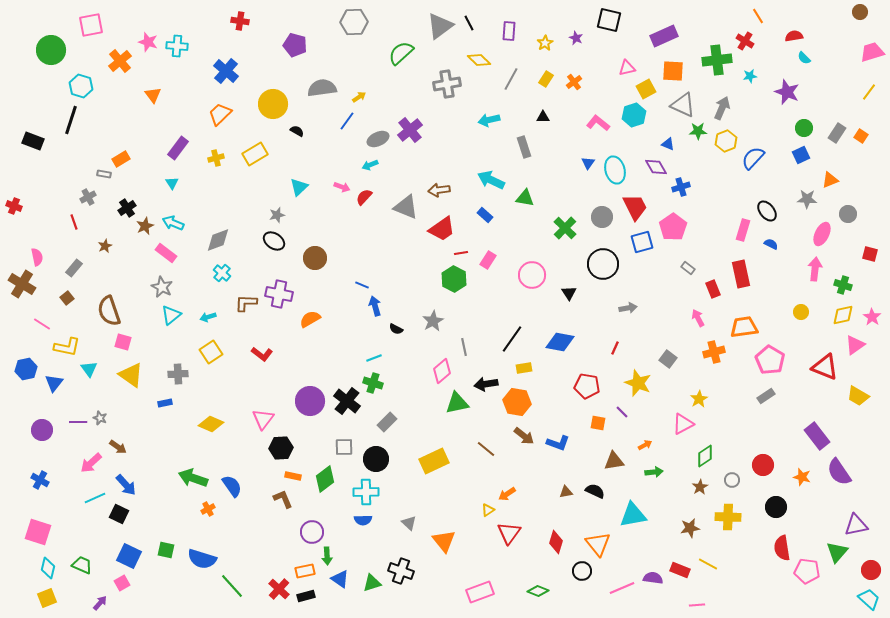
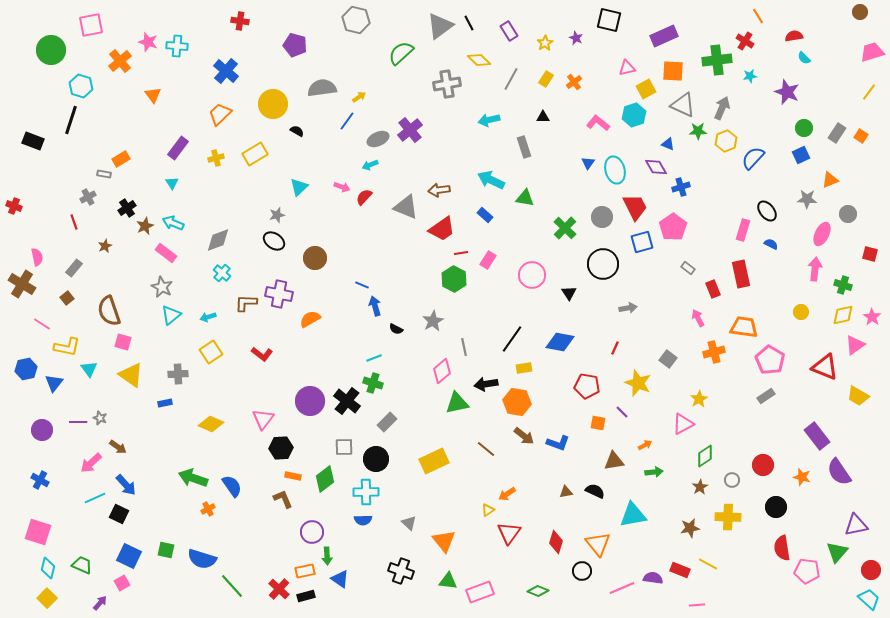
gray hexagon at (354, 22): moved 2 px right, 2 px up; rotated 16 degrees clockwise
purple rectangle at (509, 31): rotated 36 degrees counterclockwise
orange trapezoid at (744, 327): rotated 16 degrees clockwise
green triangle at (372, 583): moved 76 px right, 2 px up; rotated 24 degrees clockwise
yellow square at (47, 598): rotated 24 degrees counterclockwise
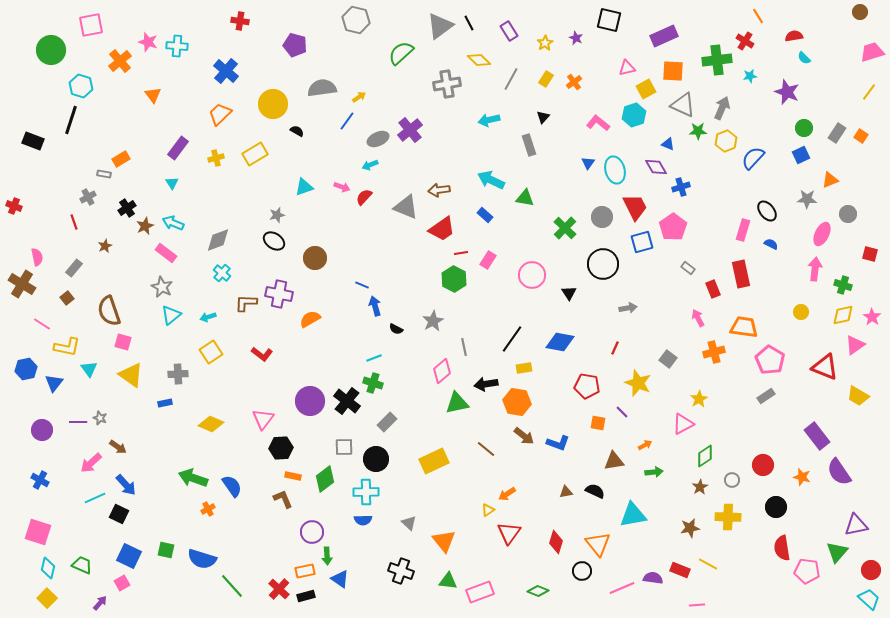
black triangle at (543, 117): rotated 48 degrees counterclockwise
gray rectangle at (524, 147): moved 5 px right, 2 px up
cyan triangle at (299, 187): moved 5 px right; rotated 24 degrees clockwise
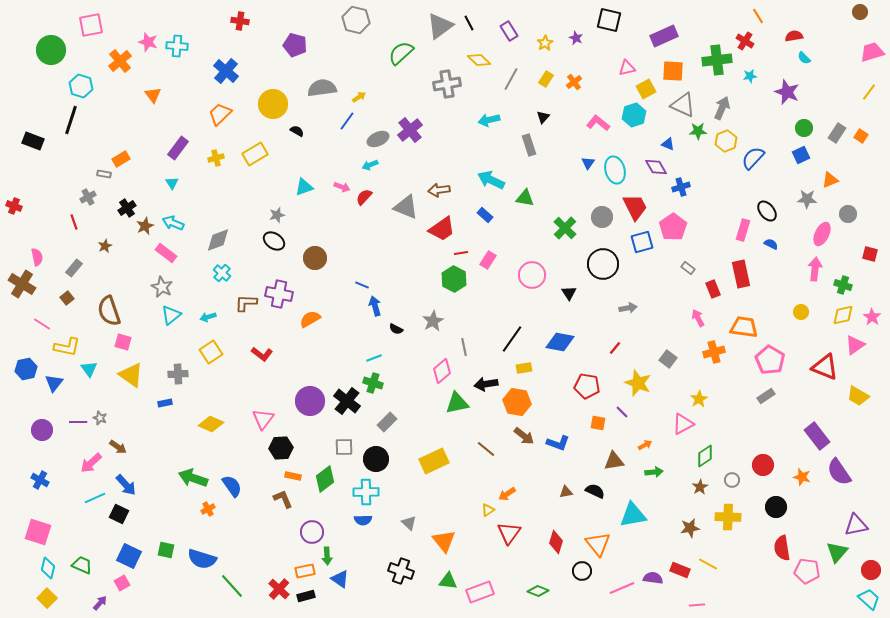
red line at (615, 348): rotated 16 degrees clockwise
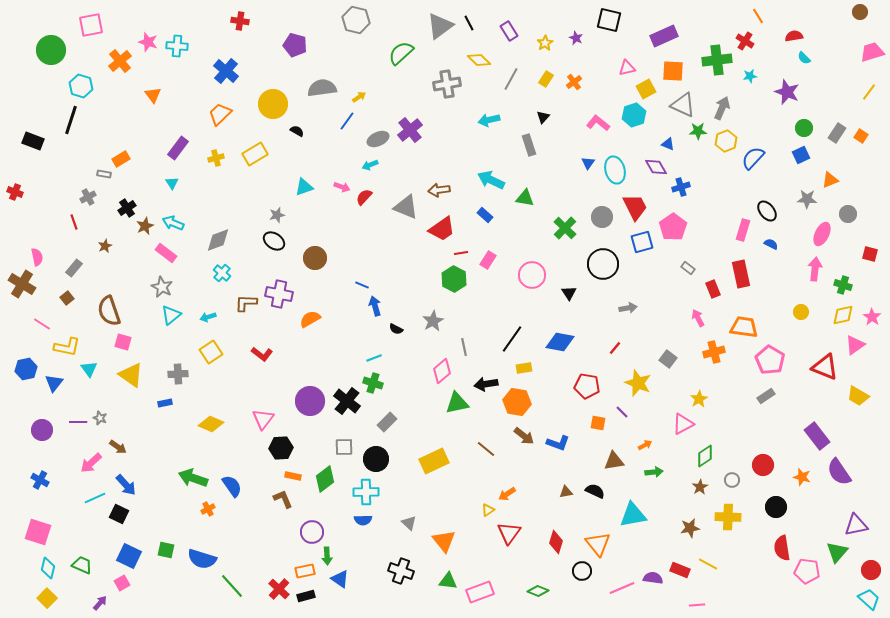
red cross at (14, 206): moved 1 px right, 14 px up
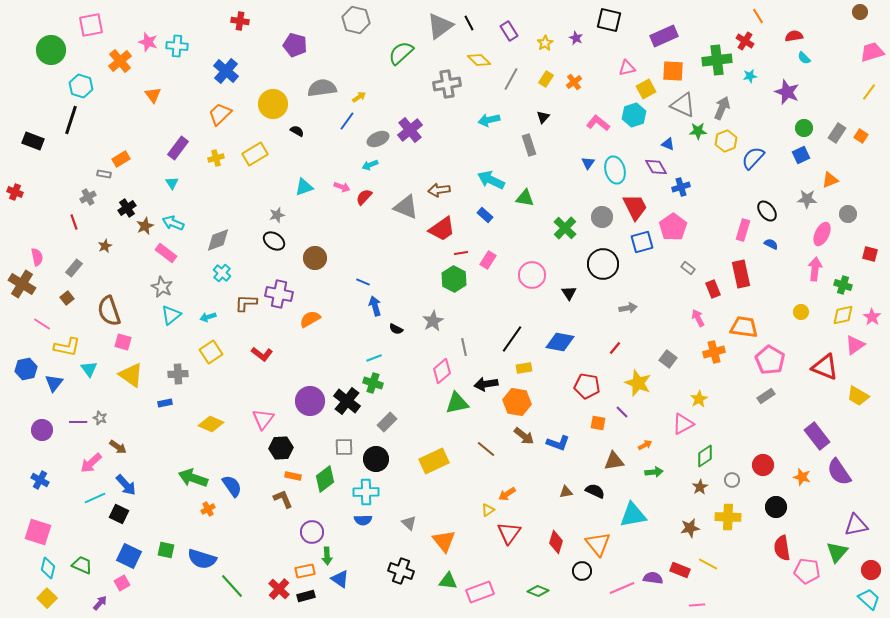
blue line at (362, 285): moved 1 px right, 3 px up
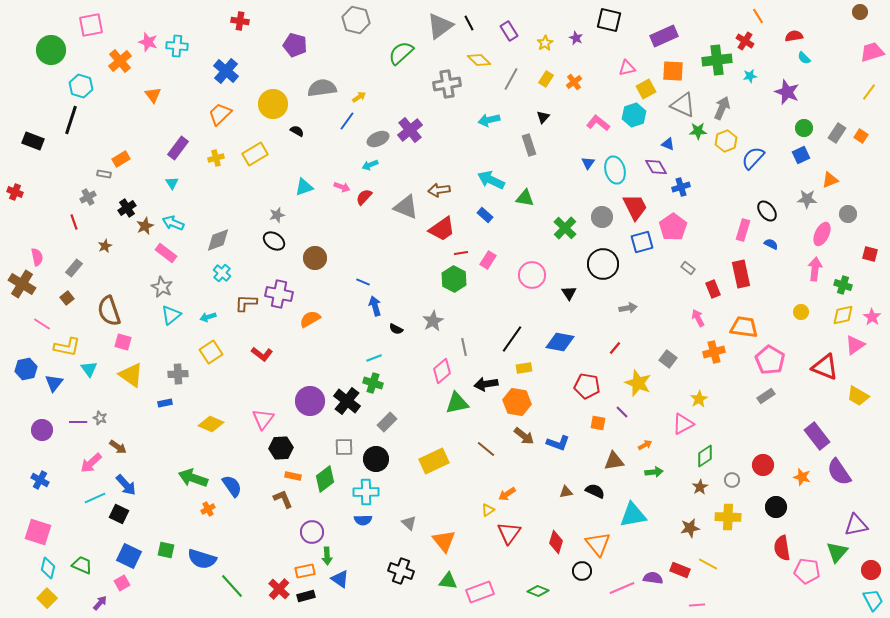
cyan trapezoid at (869, 599): moved 4 px right, 1 px down; rotated 20 degrees clockwise
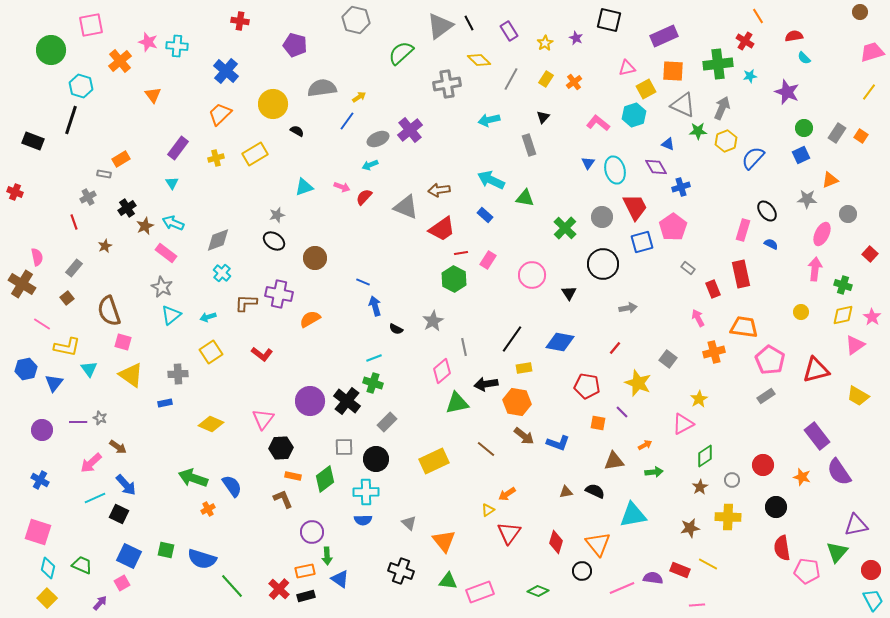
green cross at (717, 60): moved 1 px right, 4 px down
red square at (870, 254): rotated 28 degrees clockwise
red triangle at (825, 367): moved 9 px left, 3 px down; rotated 36 degrees counterclockwise
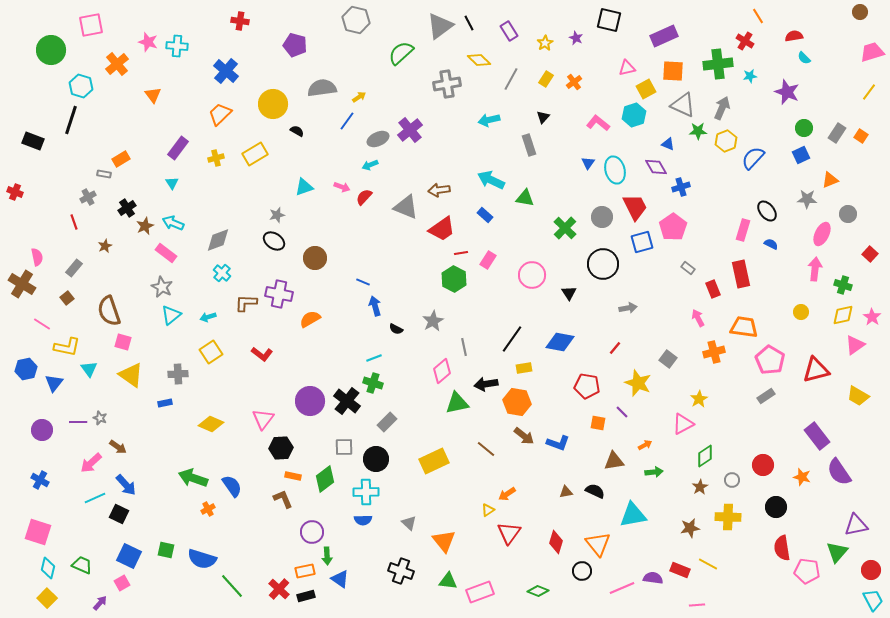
orange cross at (120, 61): moved 3 px left, 3 px down
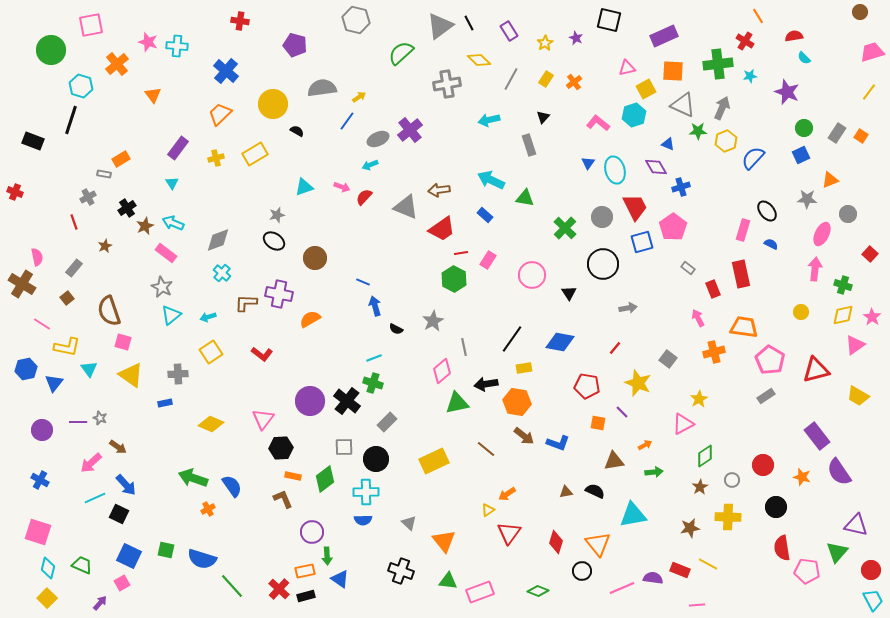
purple triangle at (856, 525): rotated 25 degrees clockwise
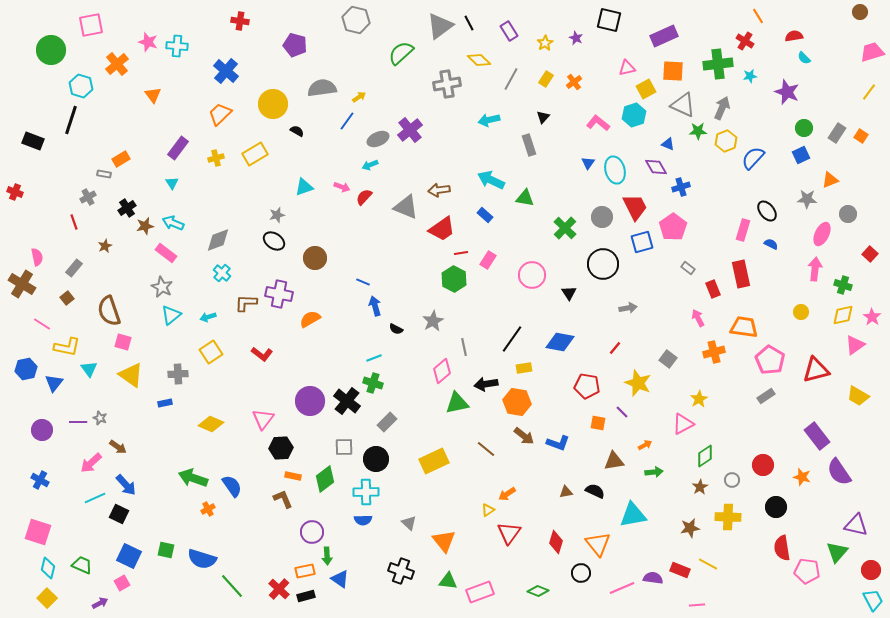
brown star at (145, 226): rotated 12 degrees clockwise
black circle at (582, 571): moved 1 px left, 2 px down
purple arrow at (100, 603): rotated 21 degrees clockwise
